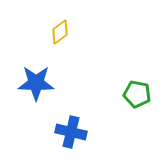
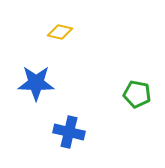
yellow diamond: rotated 50 degrees clockwise
blue cross: moved 2 px left
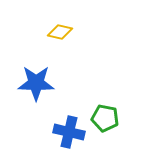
green pentagon: moved 32 px left, 24 px down
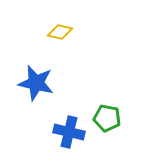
blue star: rotated 12 degrees clockwise
green pentagon: moved 2 px right
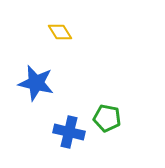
yellow diamond: rotated 45 degrees clockwise
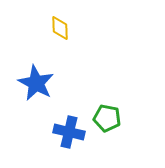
yellow diamond: moved 4 px up; rotated 30 degrees clockwise
blue star: rotated 15 degrees clockwise
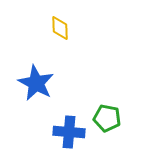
blue cross: rotated 8 degrees counterclockwise
